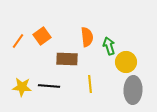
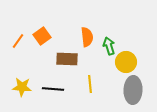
black line: moved 4 px right, 3 px down
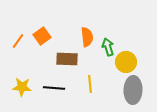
green arrow: moved 1 px left, 1 px down
black line: moved 1 px right, 1 px up
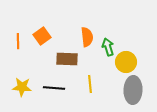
orange line: rotated 35 degrees counterclockwise
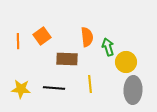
yellow star: moved 1 px left, 2 px down
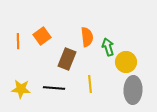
brown rectangle: rotated 70 degrees counterclockwise
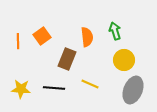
green arrow: moved 7 px right, 16 px up
yellow circle: moved 2 px left, 2 px up
yellow line: rotated 60 degrees counterclockwise
gray ellipse: rotated 20 degrees clockwise
